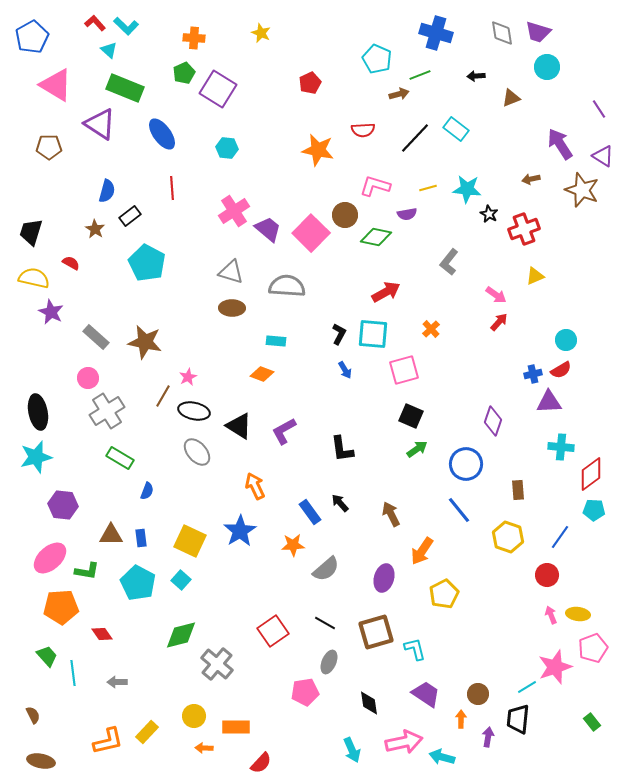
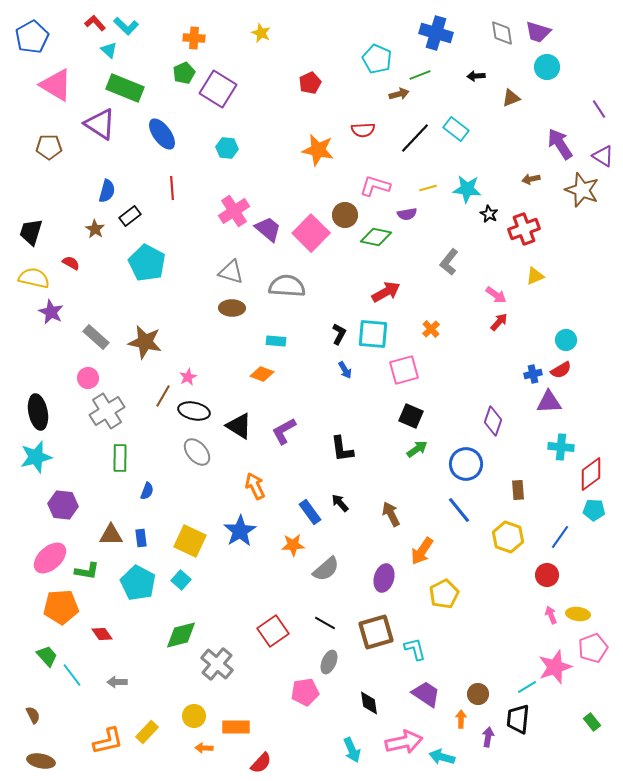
green rectangle at (120, 458): rotated 60 degrees clockwise
cyan line at (73, 673): moved 1 px left, 2 px down; rotated 30 degrees counterclockwise
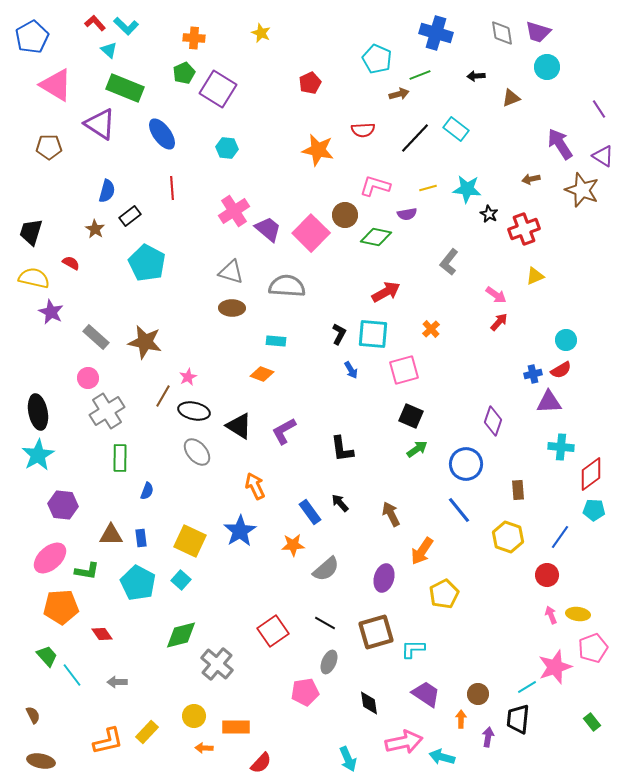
blue arrow at (345, 370): moved 6 px right
cyan star at (36, 457): moved 2 px right, 2 px up; rotated 16 degrees counterclockwise
cyan L-shape at (415, 649): moved 2 px left; rotated 75 degrees counterclockwise
cyan arrow at (352, 750): moved 4 px left, 9 px down
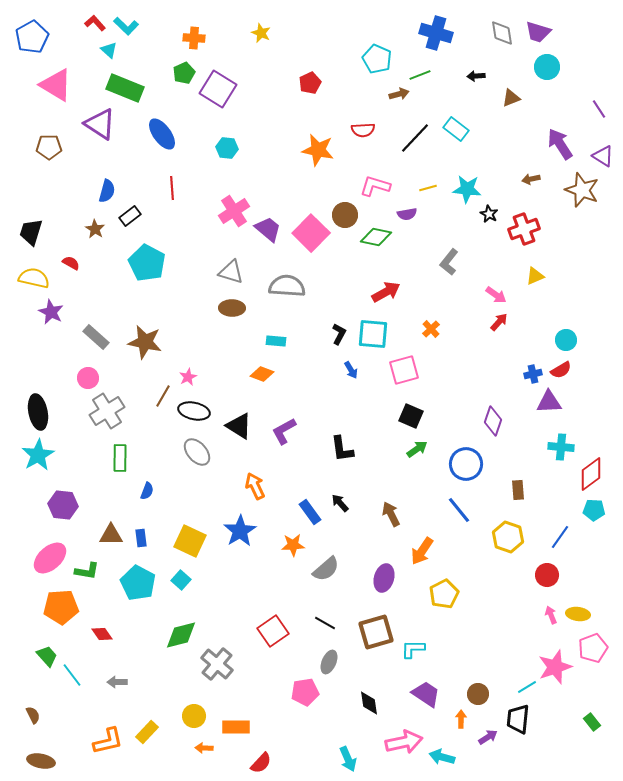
purple arrow at (488, 737): rotated 48 degrees clockwise
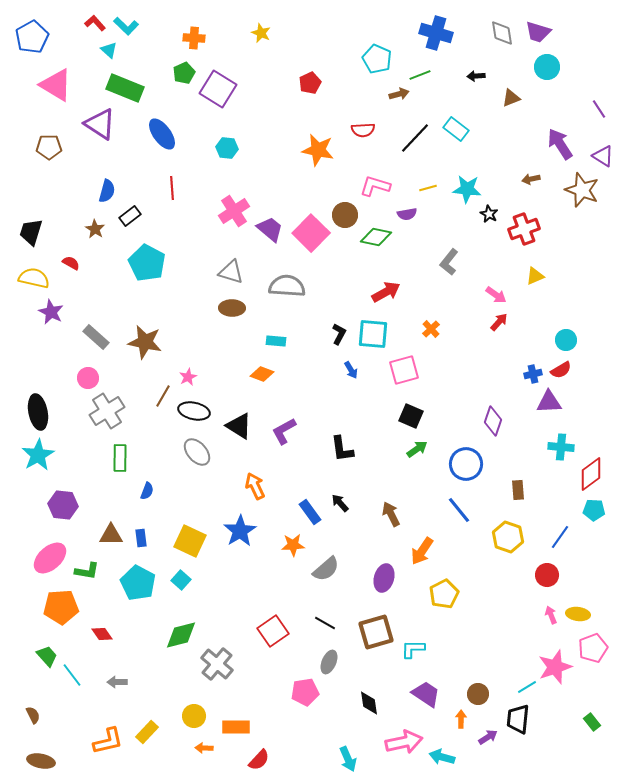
purple trapezoid at (268, 229): moved 2 px right
red semicircle at (261, 763): moved 2 px left, 3 px up
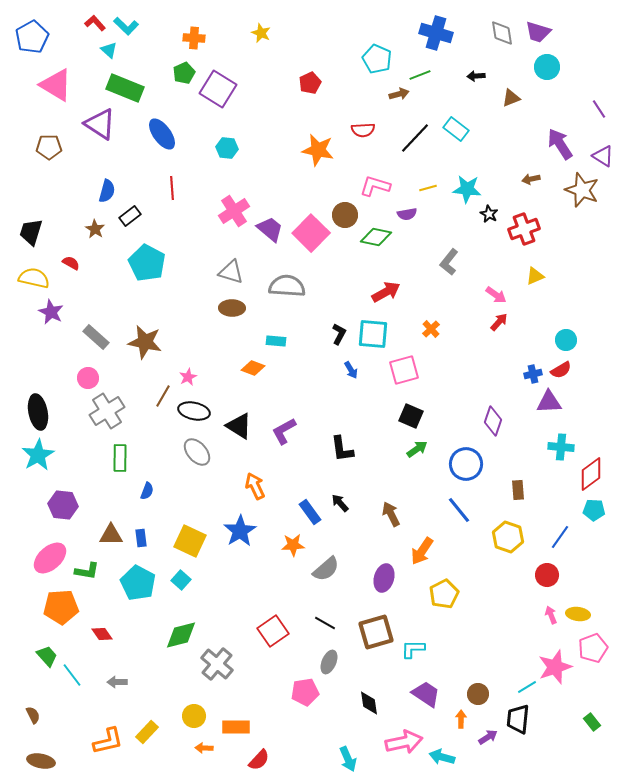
orange diamond at (262, 374): moved 9 px left, 6 px up
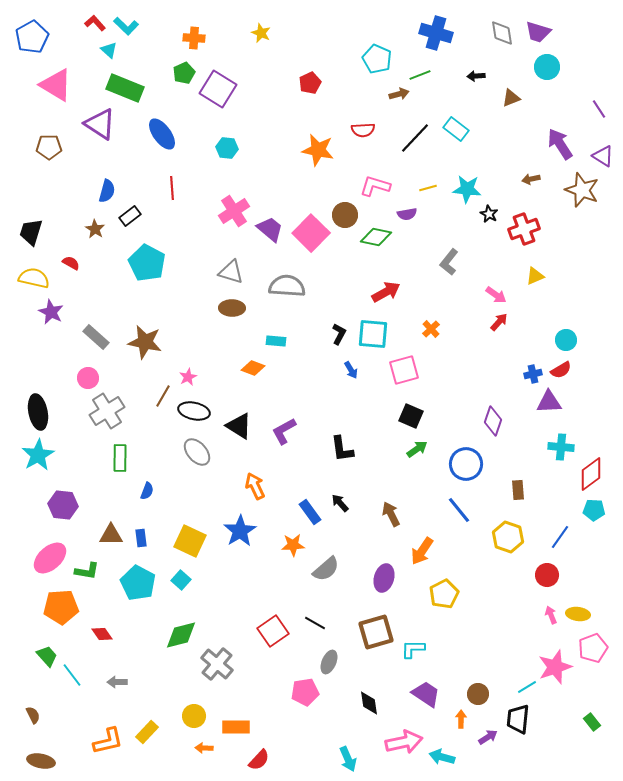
black line at (325, 623): moved 10 px left
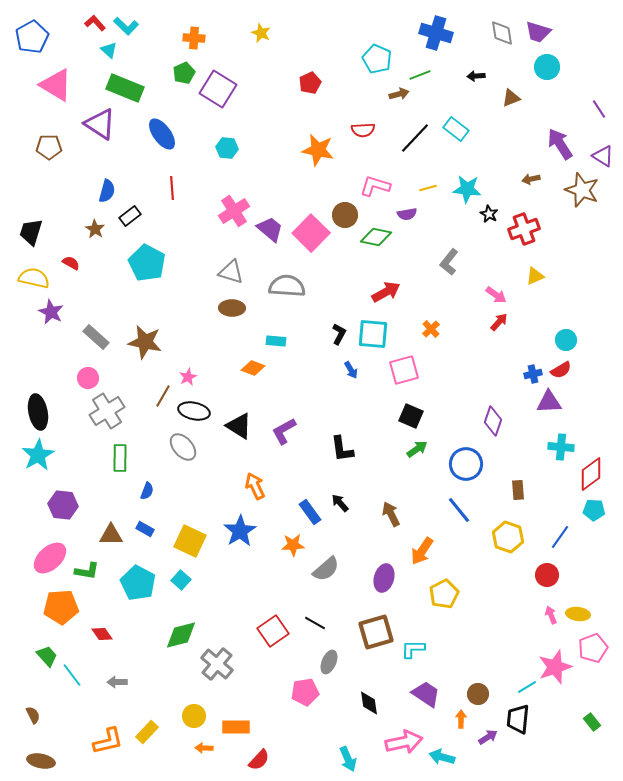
gray ellipse at (197, 452): moved 14 px left, 5 px up
blue rectangle at (141, 538): moved 4 px right, 9 px up; rotated 54 degrees counterclockwise
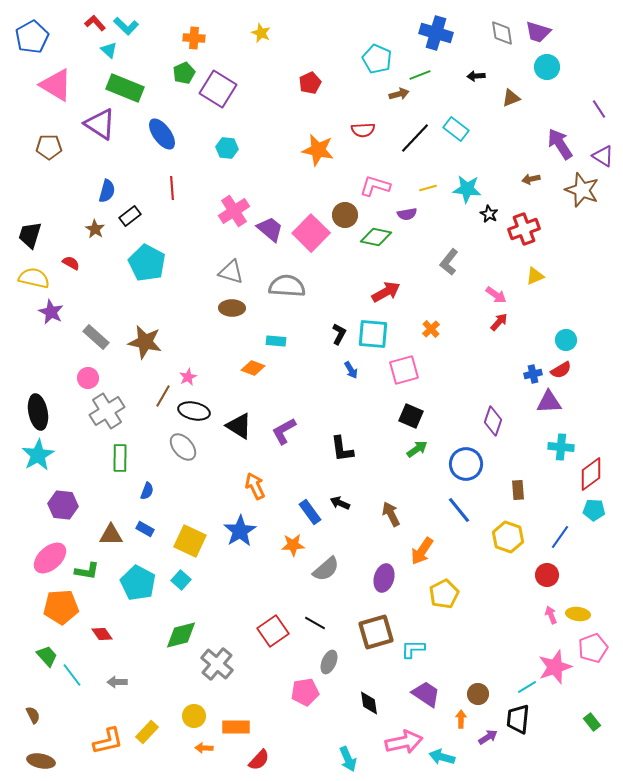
black trapezoid at (31, 232): moved 1 px left, 3 px down
black arrow at (340, 503): rotated 24 degrees counterclockwise
